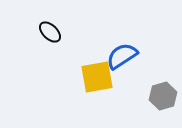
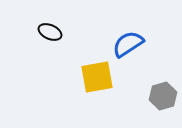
black ellipse: rotated 20 degrees counterclockwise
blue semicircle: moved 6 px right, 12 px up
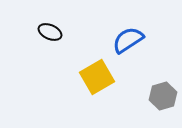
blue semicircle: moved 4 px up
yellow square: rotated 20 degrees counterclockwise
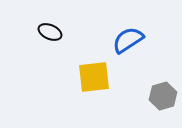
yellow square: moved 3 px left; rotated 24 degrees clockwise
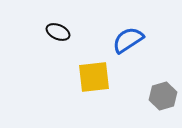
black ellipse: moved 8 px right
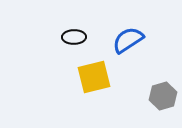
black ellipse: moved 16 px right, 5 px down; rotated 25 degrees counterclockwise
yellow square: rotated 8 degrees counterclockwise
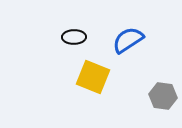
yellow square: moved 1 px left; rotated 36 degrees clockwise
gray hexagon: rotated 24 degrees clockwise
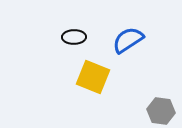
gray hexagon: moved 2 px left, 15 px down
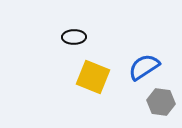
blue semicircle: moved 16 px right, 27 px down
gray hexagon: moved 9 px up
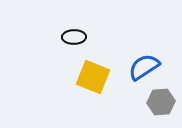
gray hexagon: rotated 12 degrees counterclockwise
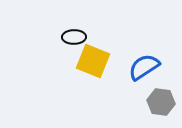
yellow square: moved 16 px up
gray hexagon: rotated 12 degrees clockwise
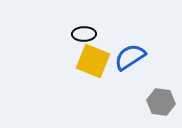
black ellipse: moved 10 px right, 3 px up
blue semicircle: moved 14 px left, 10 px up
